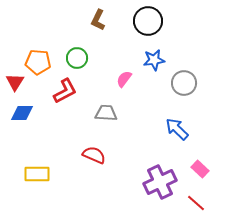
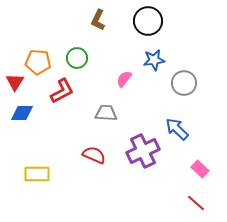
red L-shape: moved 3 px left
purple cross: moved 17 px left, 31 px up
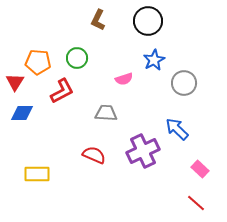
blue star: rotated 20 degrees counterclockwise
pink semicircle: rotated 144 degrees counterclockwise
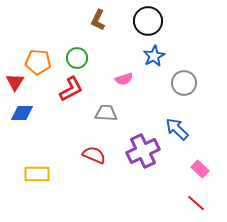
blue star: moved 4 px up
red L-shape: moved 9 px right, 2 px up
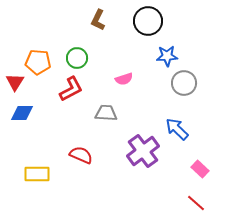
blue star: moved 13 px right; rotated 25 degrees clockwise
purple cross: rotated 12 degrees counterclockwise
red semicircle: moved 13 px left
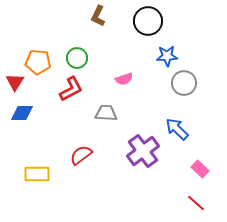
brown L-shape: moved 4 px up
red semicircle: rotated 60 degrees counterclockwise
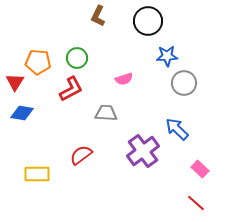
blue diamond: rotated 10 degrees clockwise
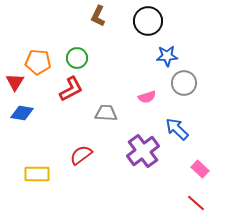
pink semicircle: moved 23 px right, 18 px down
